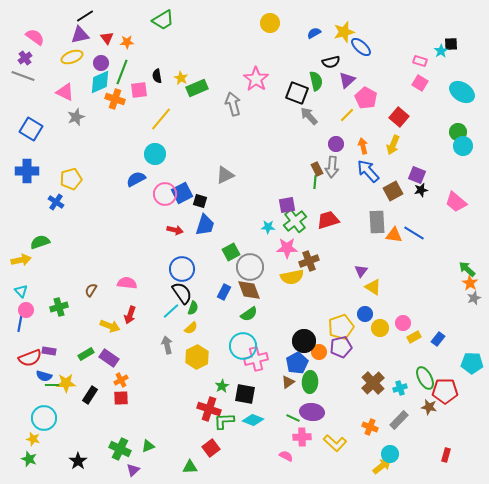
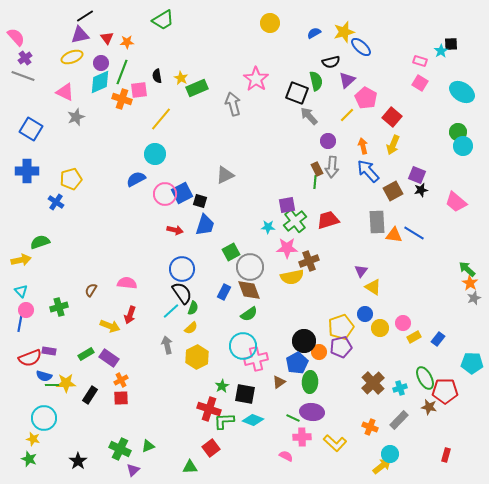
pink semicircle at (35, 37): moved 19 px left; rotated 12 degrees clockwise
orange cross at (115, 99): moved 7 px right
red square at (399, 117): moved 7 px left
purple circle at (336, 144): moved 8 px left, 3 px up
brown triangle at (288, 382): moved 9 px left
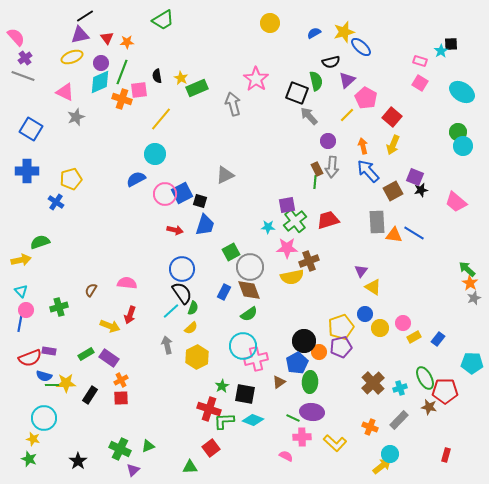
purple square at (417, 175): moved 2 px left, 2 px down
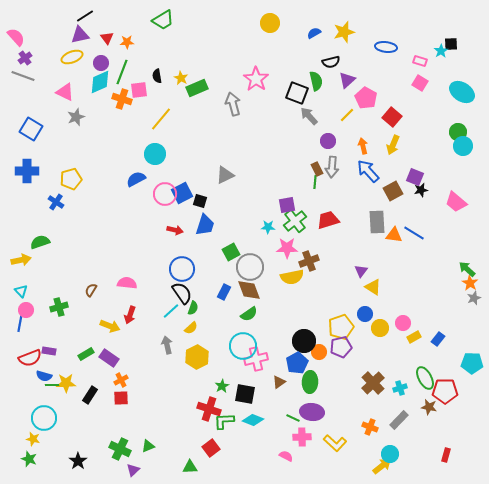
blue ellipse at (361, 47): moved 25 px right; rotated 35 degrees counterclockwise
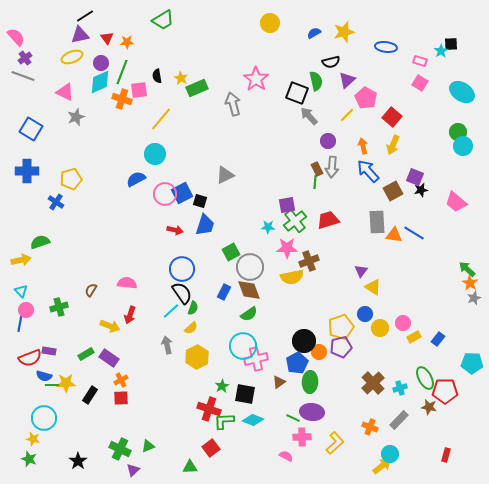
yellow L-shape at (335, 443): rotated 85 degrees counterclockwise
